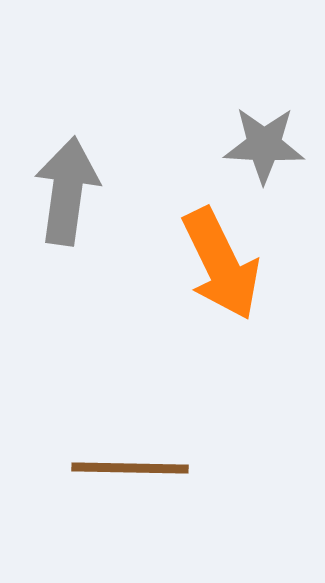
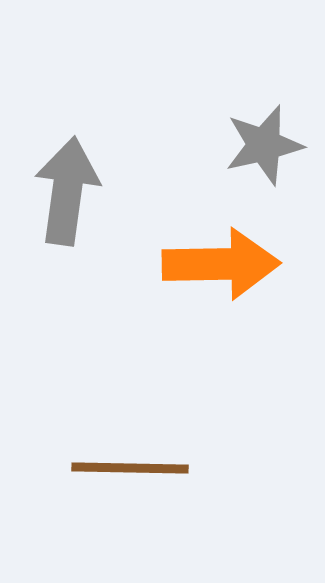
gray star: rotated 16 degrees counterclockwise
orange arrow: rotated 65 degrees counterclockwise
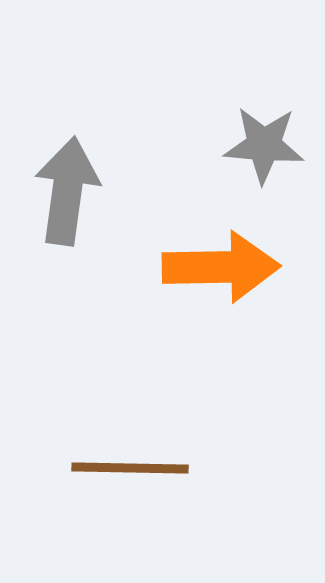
gray star: rotated 18 degrees clockwise
orange arrow: moved 3 px down
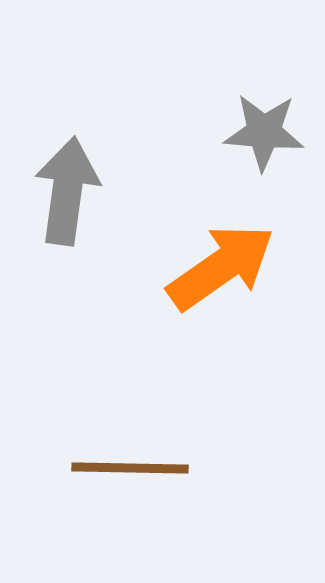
gray star: moved 13 px up
orange arrow: rotated 34 degrees counterclockwise
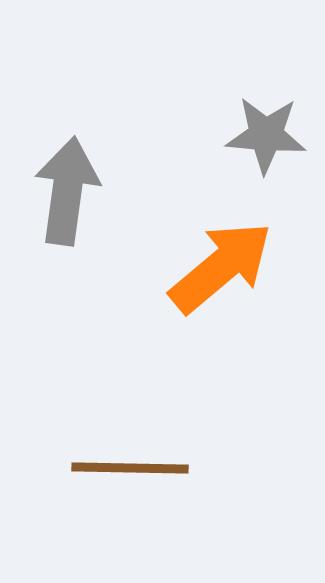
gray star: moved 2 px right, 3 px down
orange arrow: rotated 5 degrees counterclockwise
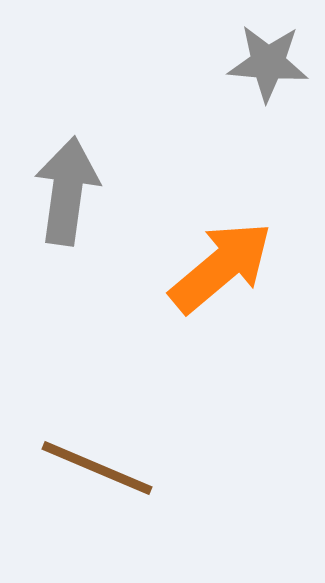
gray star: moved 2 px right, 72 px up
brown line: moved 33 px left; rotated 22 degrees clockwise
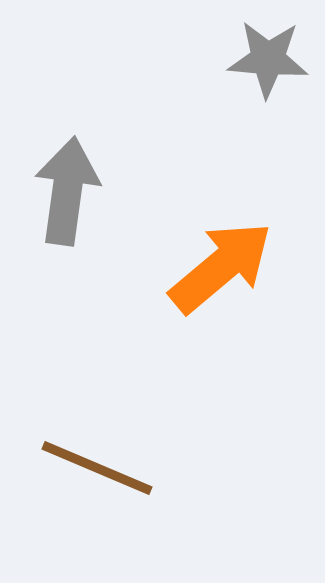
gray star: moved 4 px up
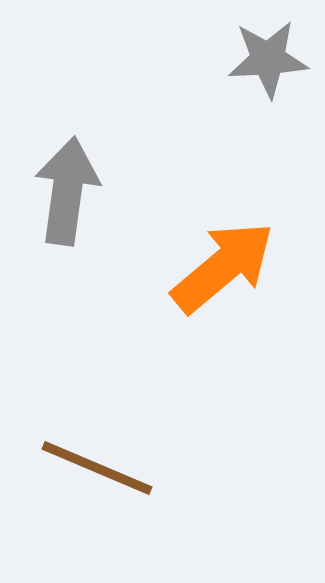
gray star: rotated 8 degrees counterclockwise
orange arrow: moved 2 px right
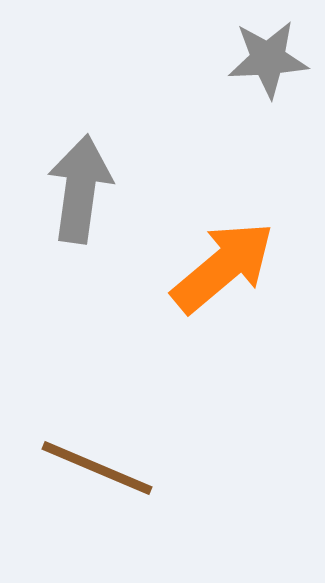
gray arrow: moved 13 px right, 2 px up
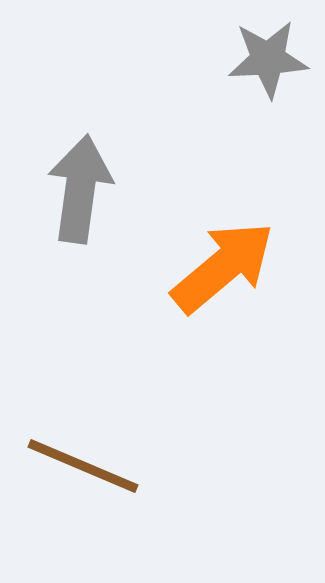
brown line: moved 14 px left, 2 px up
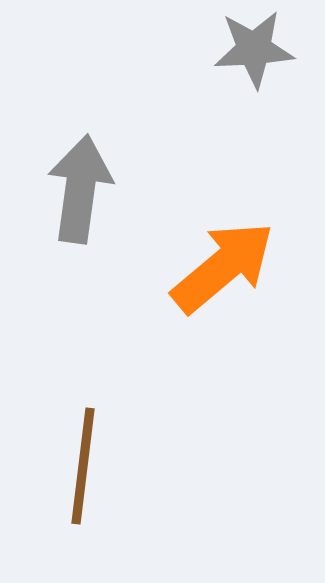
gray star: moved 14 px left, 10 px up
brown line: rotated 74 degrees clockwise
